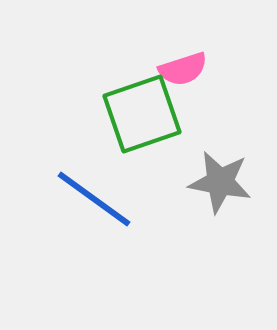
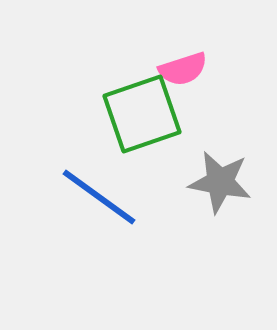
blue line: moved 5 px right, 2 px up
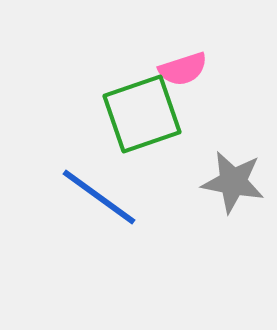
gray star: moved 13 px right
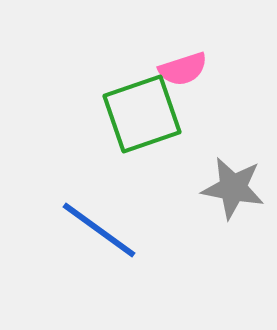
gray star: moved 6 px down
blue line: moved 33 px down
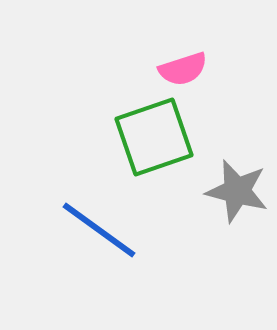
green square: moved 12 px right, 23 px down
gray star: moved 4 px right, 3 px down; rotated 4 degrees clockwise
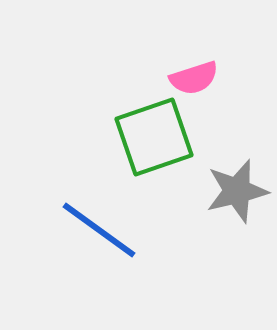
pink semicircle: moved 11 px right, 9 px down
gray star: rotated 28 degrees counterclockwise
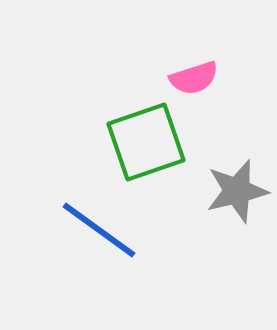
green square: moved 8 px left, 5 px down
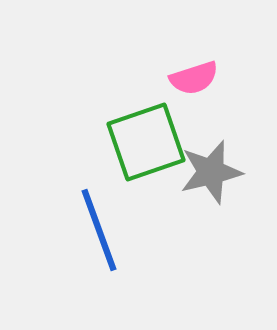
gray star: moved 26 px left, 19 px up
blue line: rotated 34 degrees clockwise
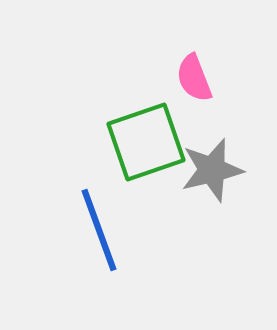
pink semicircle: rotated 87 degrees clockwise
gray star: moved 1 px right, 2 px up
